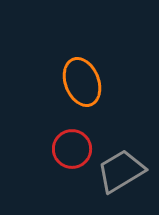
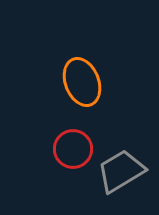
red circle: moved 1 px right
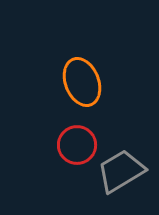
red circle: moved 4 px right, 4 px up
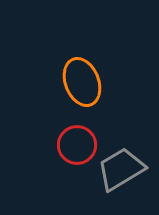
gray trapezoid: moved 2 px up
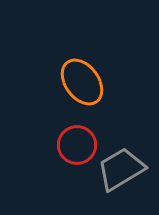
orange ellipse: rotated 15 degrees counterclockwise
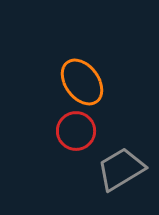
red circle: moved 1 px left, 14 px up
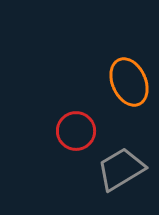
orange ellipse: moved 47 px right; rotated 12 degrees clockwise
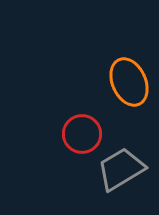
red circle: moved 6 px right, 3 px down
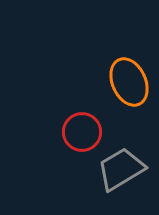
red circle: moved 2 px up
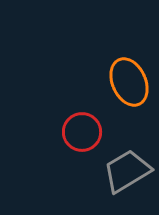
gray trapezoid: moved 6 px right, 2 px down
